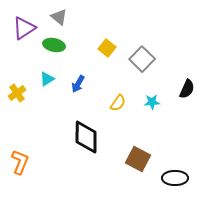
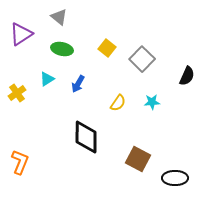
purple triangle: moved 3 px left, 6 px down
green ellipse: moved 8 px right, 4 px down
black semicircle: moved 13 px up
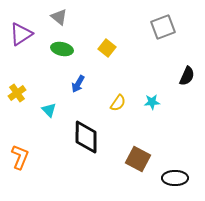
gray square: moved 21 px right, 32 px up; rotated 25 degrees clockwise
cyan triangle: moved 2 px right, 31 px down; rotated 42 degrees counterclockwise
orange L-shape: moved 5 px up
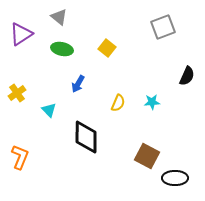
yellow semicircle: rotated 12 degrees counterclockwise
brown square: moved 9 px right, 3 px up
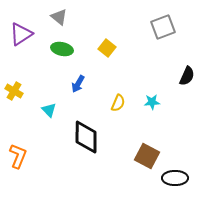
yellow cross: moved 3 px left, 2 px up; rotated 24 degrees counterclockwise
orange L-shape: moved 2 px left, 1 px up
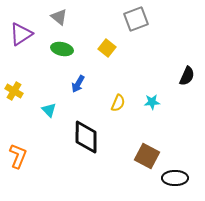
gray square: moved 27 px left, 8 px up
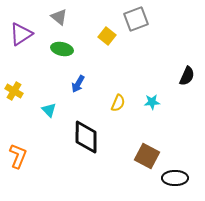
yellow square: moved 12 px up
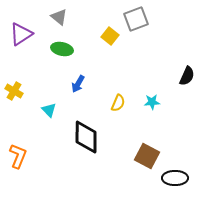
yellow square: moved 3 px right
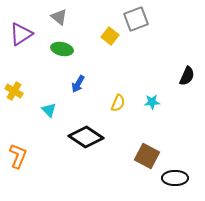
black diamond: rotated 56 degrees counterclockwise
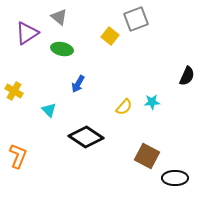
purple triangle: moved 6 px right, 1 px up
yellow semicircle: moved 6 px right, 4 px down; rotated 18 degrees clockwise
